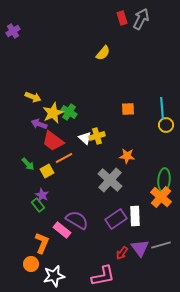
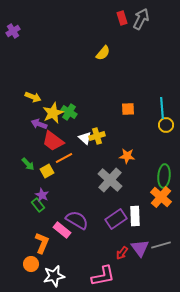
green ellipse: moved 4 px up
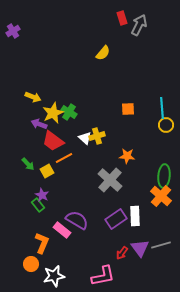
gray arrow: moved 2 px left, 6 px down
orange cross: moved 1 px up
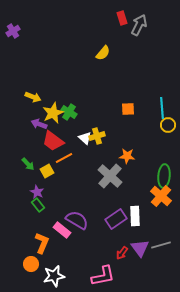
yellow circle: moved 2 px right
gray cross: moved 4 px up
purple star: moved 5 px left, 3 px up
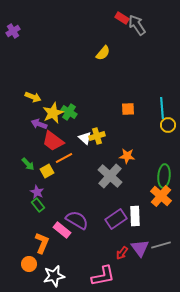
red rectangle: rotated 40 degrees counterclockwise
gray arrow: moved 2 px left; rotated 60 degrees counterclockwise
orange circle: moved 2 px left
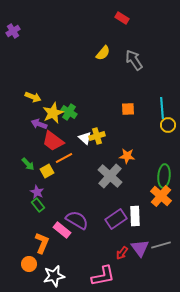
gray arrow: moved 3 px left, 35 px down
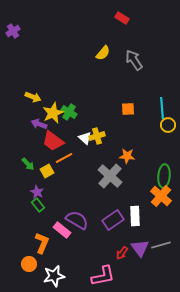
purple rectangle: moved 3 px left, 1 px down
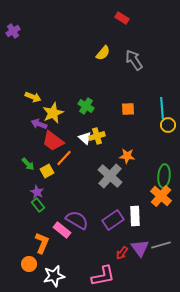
green cross: moved 17 px right, 6 px up
orange line: rotated 18 degrees counterclockwise
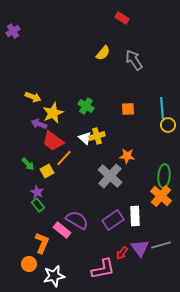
pink L-shape: moved 7 px up
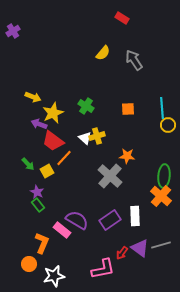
purple rectangle: moved 3 px left
purple triangle: rotated 18 degrees counterclockwise
